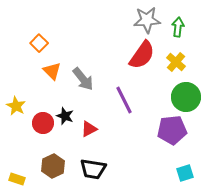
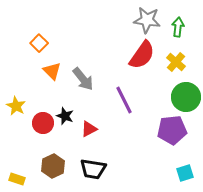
gray star: rotated 12 degrees clockwise
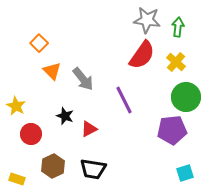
red circle: moved 12 px left, 11 px down
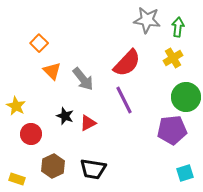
red semicircle: moved 15 px left, 8 px down; rotated 8 degrees clockwise
yellow cross: moved 3 px left, 4 px up; rotated 18 degrees clockwise
red triangle: moved 1 px left, 6 px up
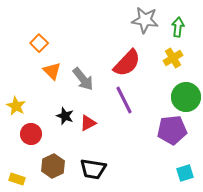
gray star: moved 2 px left
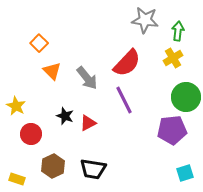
green arrow: moved 4 px down
gray arrow: moved 4 px right, 1 px up
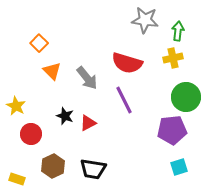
yellow cross: rotated 18 degrees clockwise
red semicircle: rotated 64 degrees clockwise
cyan square: moved 6 px left, 6 px up
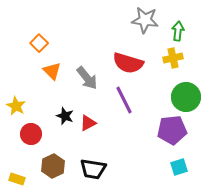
red semicircle: moved 1 px right
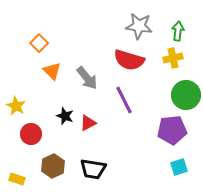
gray star: moved 6 px left, 6 px down
red semicircle: moved 1 px right, 3 px up
green circle: moved 2 px up
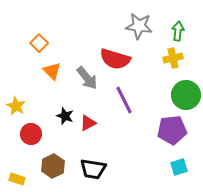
red semicircle: moved 14 px left, 1 px up
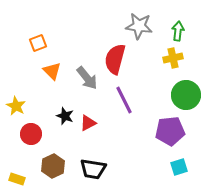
orange square: moved 1 px left; rotated 24 degrees clockwise
red semicircle: rotated 88 degrees clockwise
purple pentagon: moved 2 px left, 1 px down
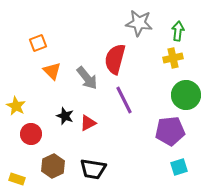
gray star: moved 3 px up
